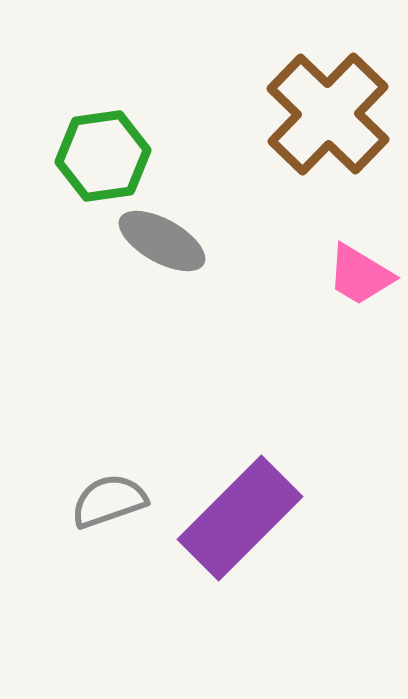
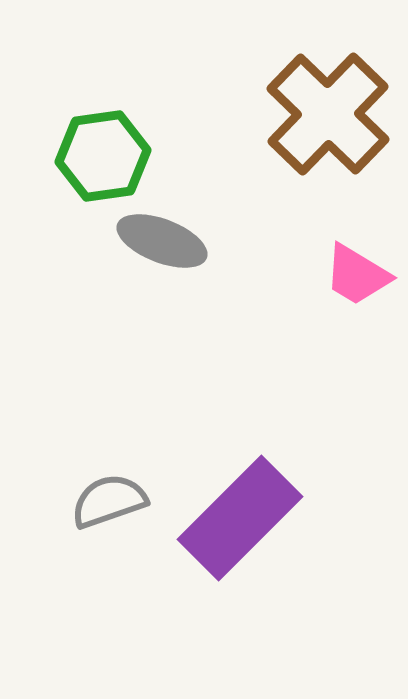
gray ellipse: rotated 8 degrees counterclockwise
pink trapezoid: moved 3 px left
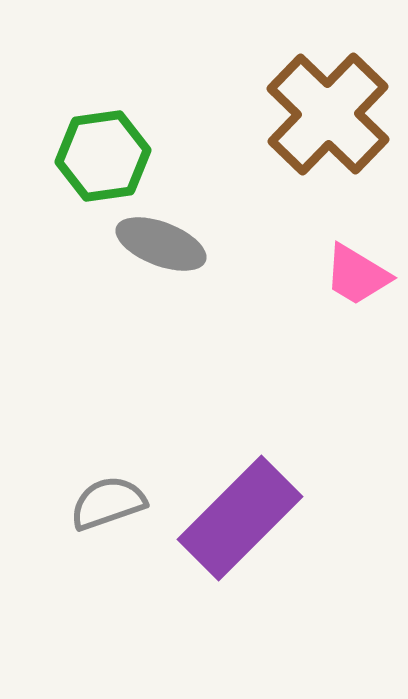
gray ellipse: moved 1 px left, 3 px down
gray semicircle: moved 1 px left, 2 px down
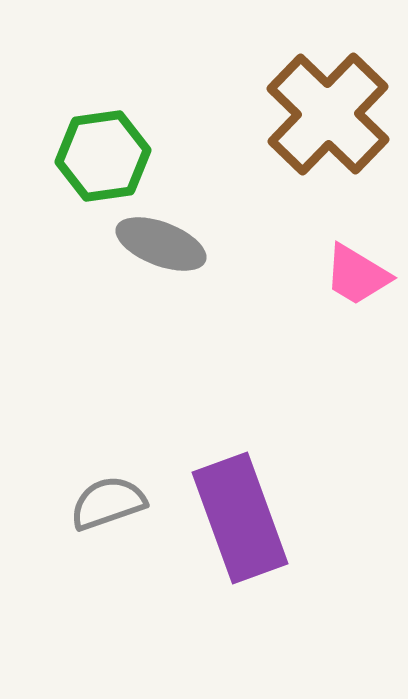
purple rectangle: rotated 65 degrees counterclockwise
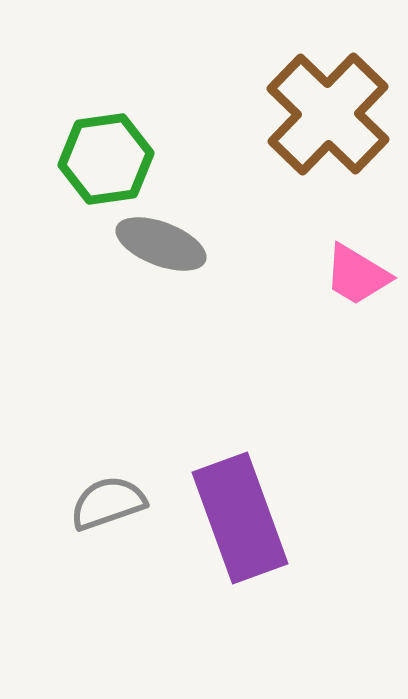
green hexagon: moved 3 px right, 3 px down
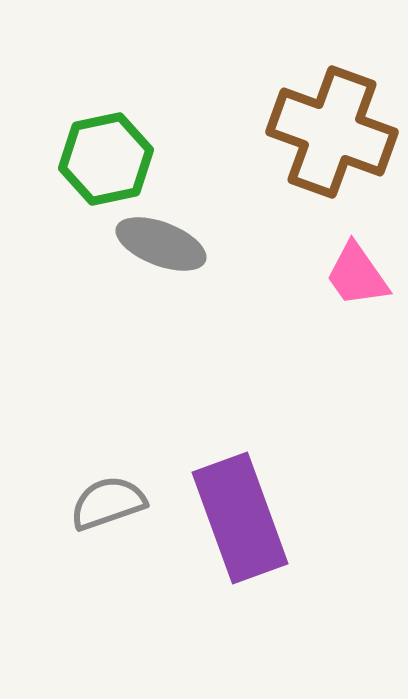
brown cross: moved 4 px right, 18 px down; rotated 24 degrees counterclockwise
green hexagon: rotated 4 degrees counterclockwise
pink trapezoid: rotated 24 degrees clockwise
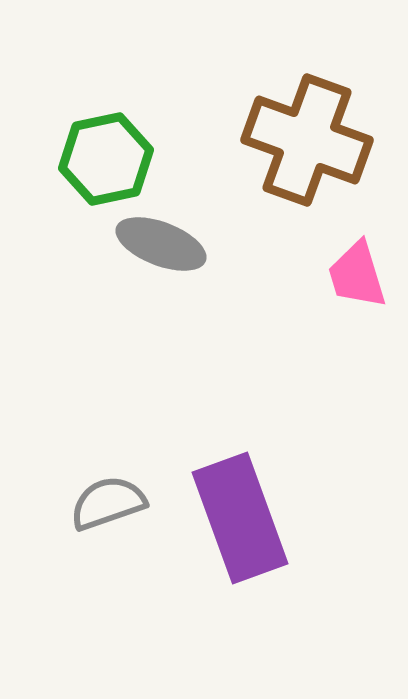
brown cross: moved 25 px left, 8 px down
pink trapezoid: rotated 18 degrees clockwise
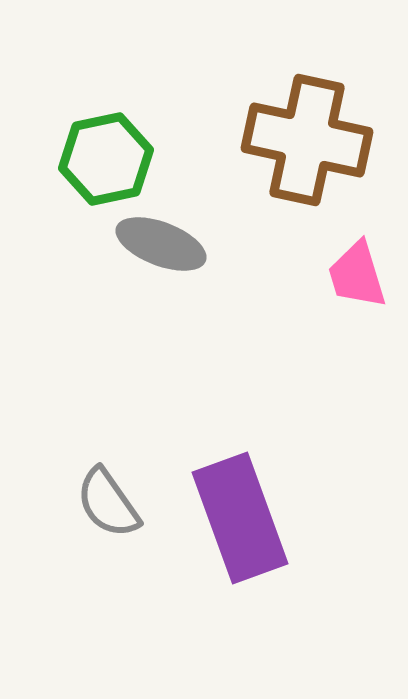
brown cross: rotated 8 degrees counterclockwise
gray semicircle: rotated 106 degrees counterclockwise
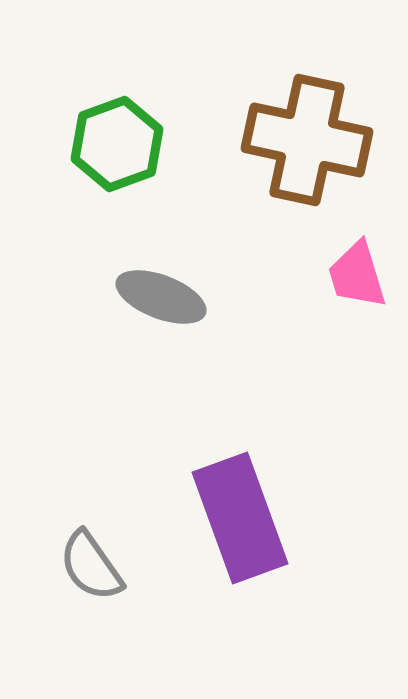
green hexagon: moved 11 px right, 15 px up; rotated 8 degrees counterclockwise
gray ellipse: moved 53 px down
gray semicircle: moved 17 px left, 63 px down
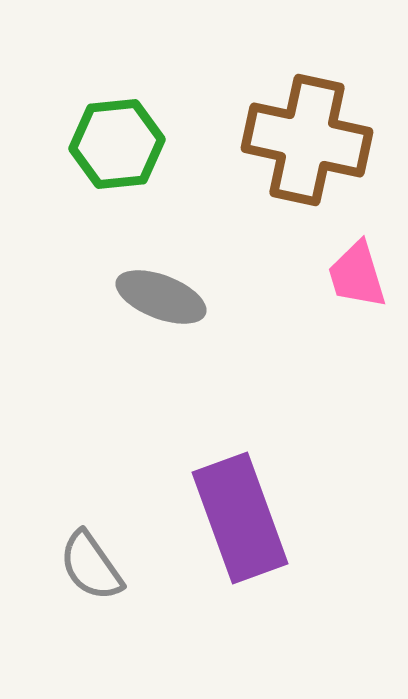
green hexagon: rotated 14 degrees clockwise
